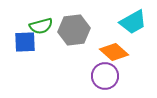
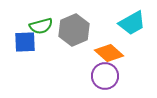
cyan trapezoid: moved 1 px left, 1 px down
gray hexagon: rotated 16 degrees counterclockwise
orange diamond: moved 5 px left, 1 px down
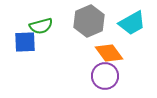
gray hexagon: moved 15 px right, 9 px up
orange diamond: rotated 12 degrees clockwise
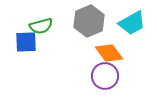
blue square: moved 1 px right
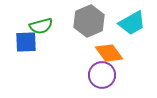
purple circle: moved 3 px left, 1 px up
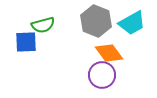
gray hexagon: moved 7 px right; rotated 16 degrees counterclockwise
green semicircle: moved 2 px right, 1 px up
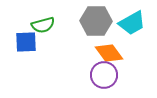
gray hexagon: rotated 20 degrees counterclockwise
purple circle: moved 2 px right
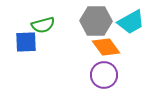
cyan trapezoid: moved 1 px left, 1 px up
orange diamond: moved 3 px left, 6 px up
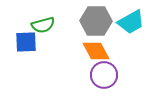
orange diamond: moved 10 px left, 4 px down; rotated 8 degrees clockwise
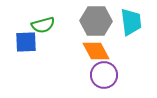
cyan trapezoid: rotated 68 degrees counterclockwise
